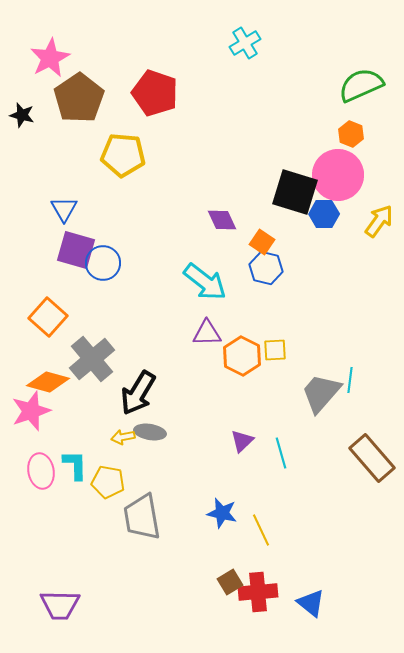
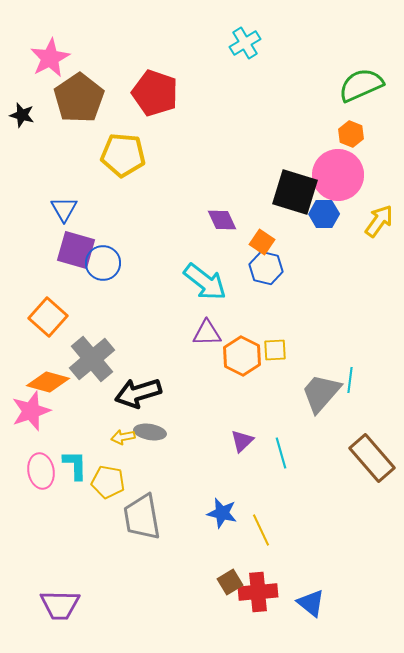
black arrow at (138, 393): rotated 42 degrees clockwise
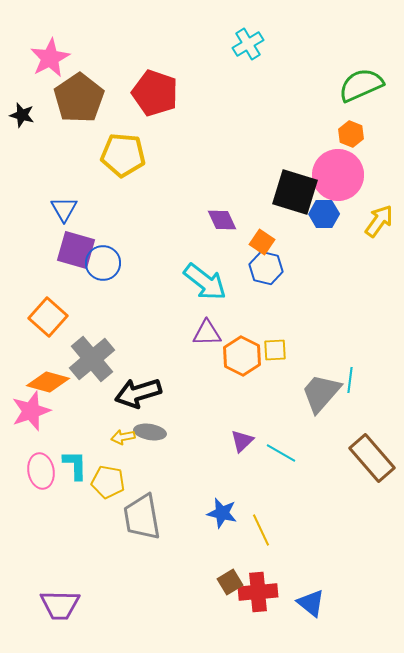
cyan cross at (245, 43): moved 3 px right, 1 px down
cyan line at (281, 453): rotated 44 degrees counterclockwise
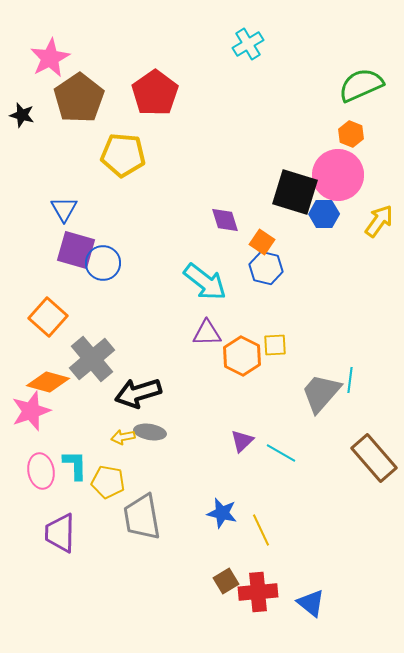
red pentagon at (155, 93): rotated 18 degrees clockwise
purple diamond at (222, 220): moved 3 px right; rotated 8 degrees clockwise
yellow square at (275, 350): moved 5 px up
brown rectangle at (372, 458): moved 2 px right
brown square at (230, 582): moved 4 px left, 1 px up
purple trapezoid at (60, 605): moved 72 px up; rotated 90 degrees clockwise
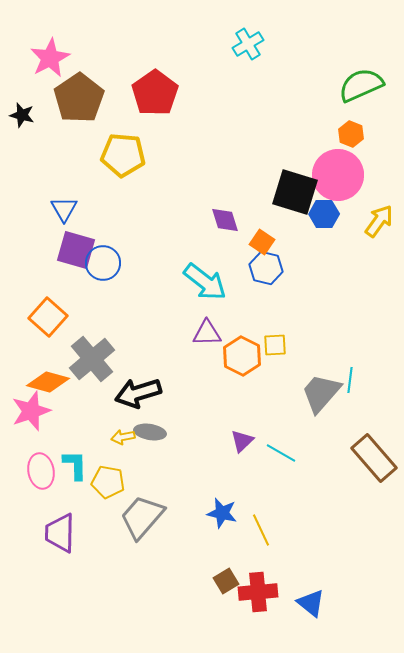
gray trapezoid at (142, 517): rotated 51 degrees clockwise
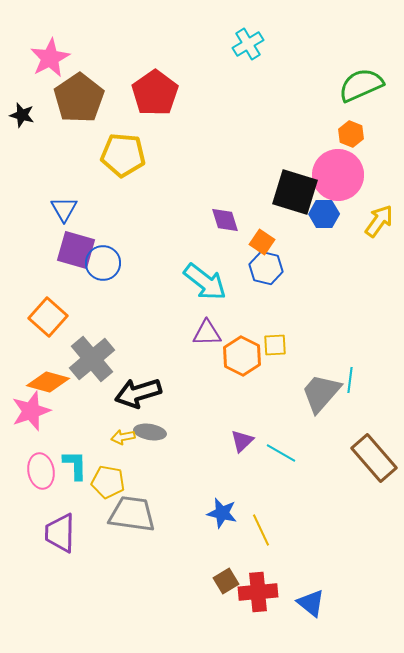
gray trapezoid at (142, 517): moved 10 px left, 3 px up; rotated 57 degrees clockwise
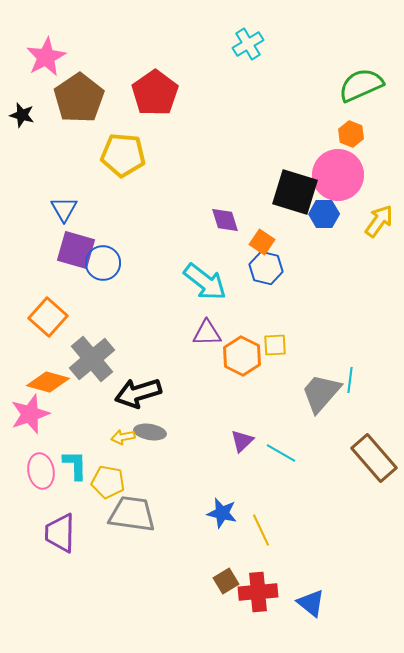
pink star at (50, 58): moved 4 px left, 1 px up
pink star at (31, 411): moved 1 px left, 3 px down
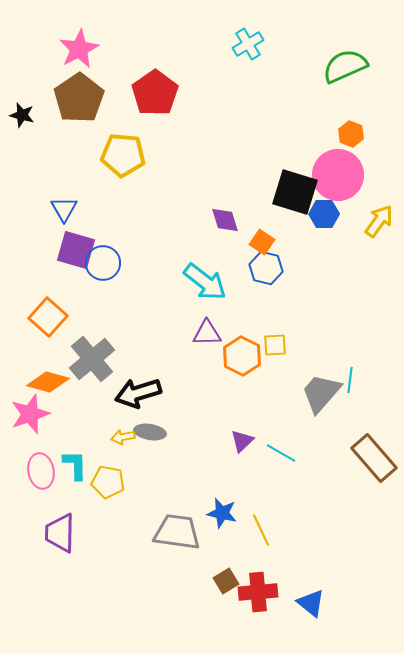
pink star at (46, 57): moved 33 px right, 8 px up
green semicircle at (361, 85): moved 16 px left, 19 px up
gray trapezoid at (132, 514): moved 45 px right, 18 px down
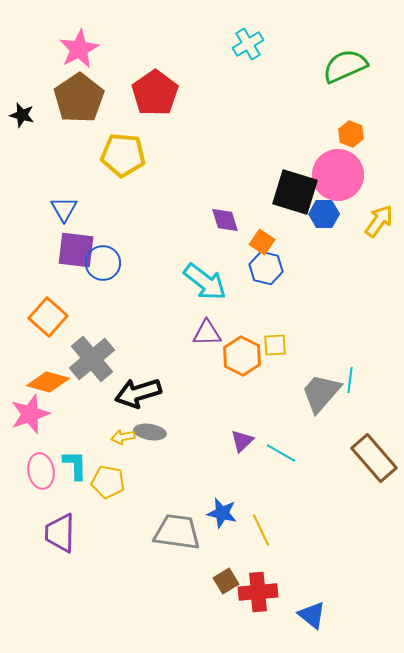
purple square at (76, 250): rotated 9 degrees counterclockwise
blue triangle at (311, 603): moved 1 px right, 12 px down
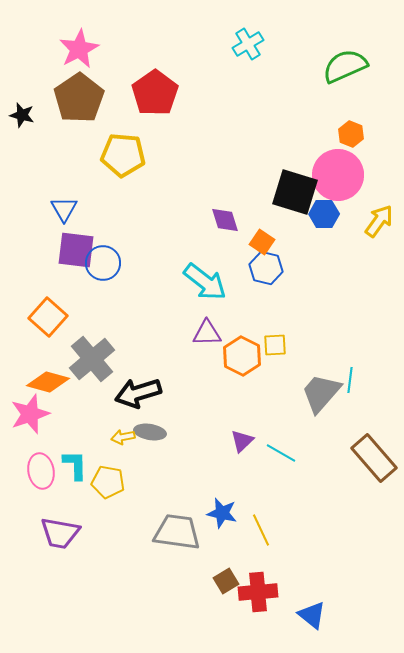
purple trapezoid at (60, 533): rotated 81 degrees counterclockwise
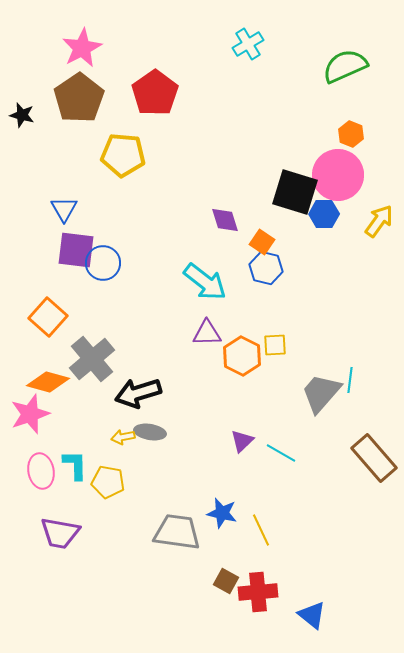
pink star at (79, 49): moved 3 px right, 1 px up
brown square at (226, 581): rotated 30 degrees counterclockwise
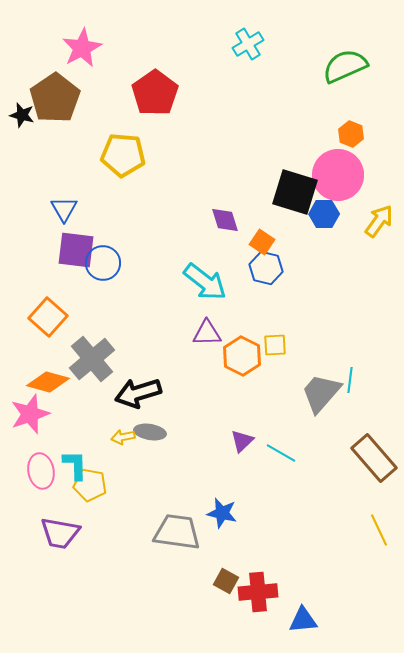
brown pentagon at (79, 98): moved 24 px left
yellow pentagon at (108, 482): moved 18 px left, 3 px down
yellow line at (261, 530): moved 118 px right
blue triangle at (312, 615): moved 9 px left, 5 px down; rotated 44 degrees counterclockwise
